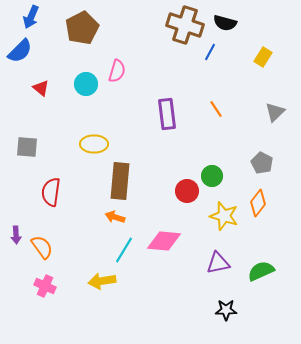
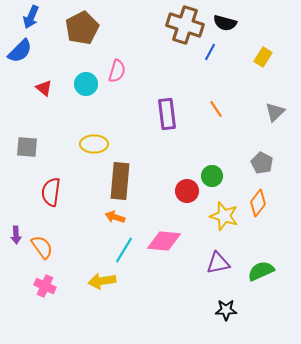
red triangle: moved 3 px right
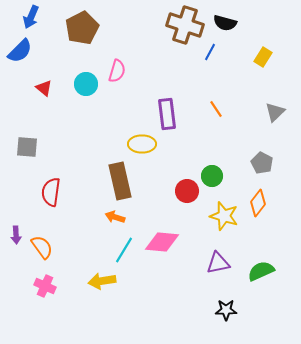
yellow ellipse: moved 48 px right
brown rectangle: rotated 18 degrees counterclockwise
pink diamond: moved 2 px left, 1 px down
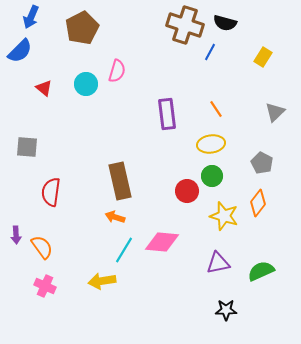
yellow ellipse: moved 69 px right; rotated 8 degrees counterclockwise
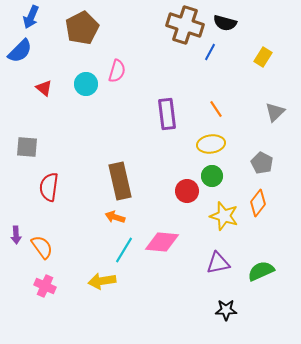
red semicircle: moved 2 px left, 5 px up
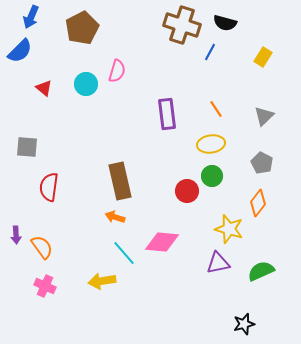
brown cross: moved 3 px left
gray triangle: moved 11 px left, 4 px down
yellow star: moved 5 px right, 13 px down
cyan line: moved 3 px down; rotated 72 degrees counterclockwise
black star: moved 18 px right, 14 px down; rotated 15 degrees counterclockwise
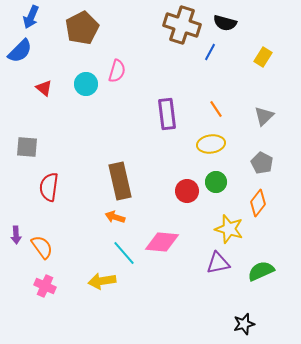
green circle: moved 4 px right, 6 px down
